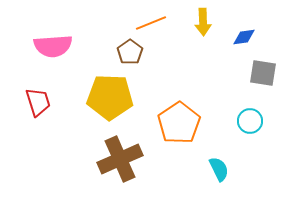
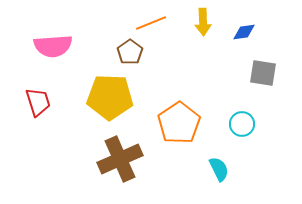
blue diamond: moved 5 px up
cyan circle: moved 8 px left, 3 px down
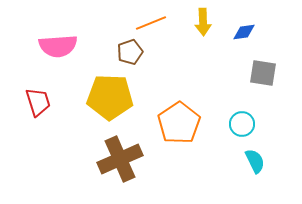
pink semicircle: moved 5 px right
brown pentagon: rotated 15 degrees clockwise
cyan semicircle: moved 36 px right, 8 px up
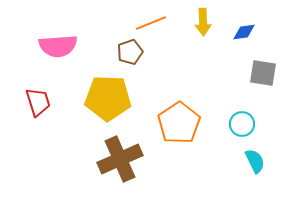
yellow pentagon: moved 2 px left, 1 px down
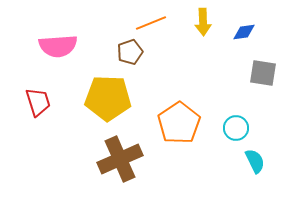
cyan circle: moved 6 px left, 4 px down
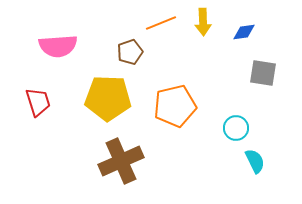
orange line: moved 10 px right
orange pentagon: moved 4 px left, 17 px up; rotated 21 degrees clockwise
brown cross: moved 1 px right, 2 px down
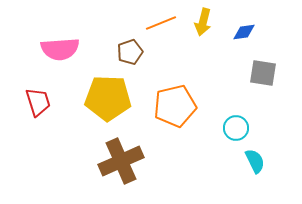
yellow arrow: rotated 16 degrees clockwise
pink semicircle: moved 2 px right, 3 px down
